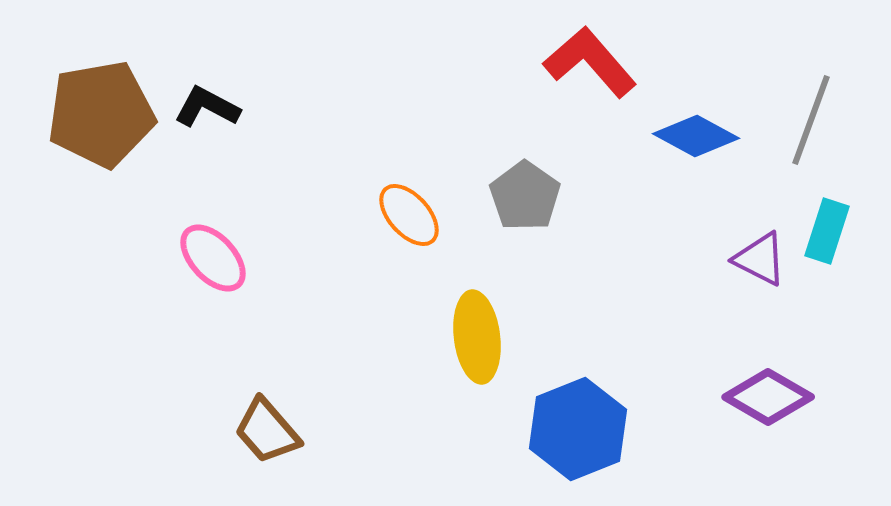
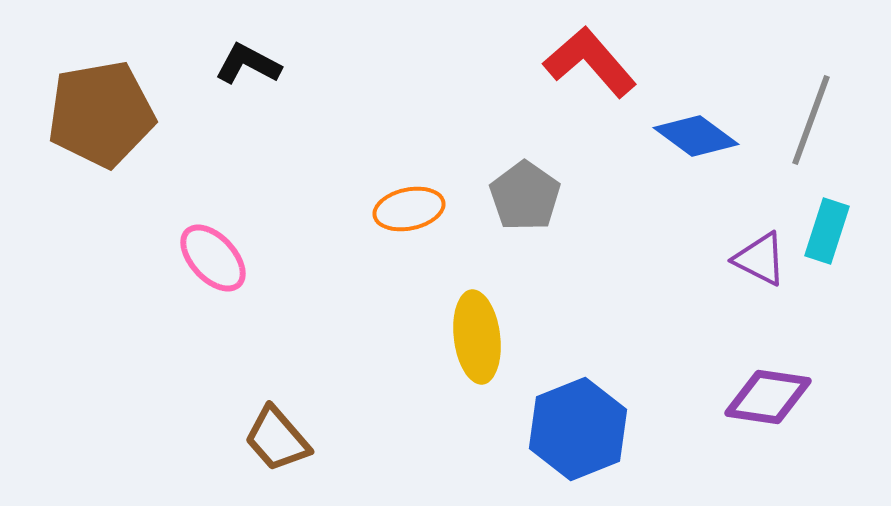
black L-shape: moved 41 px right, 43 px up
blue diamond: rotated 8 degrees clockwise
orange ellipse: moved 6 px up; rotated 60 degrees counterclockwise
purple diamond: rotated 22 degrees counterclockwise
brown trapezoid: moved 10 px right, 8 px down
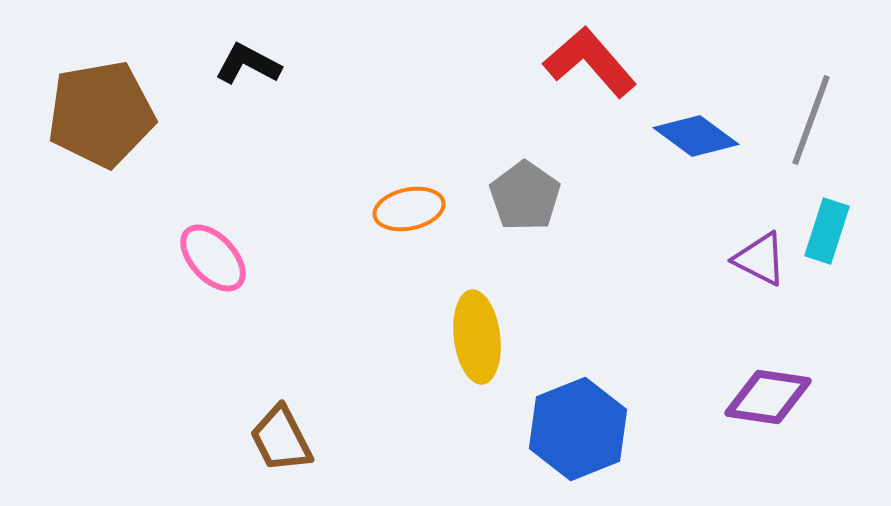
brown trapezoid: moved 4 px right; rotated 14 degrees clockwise
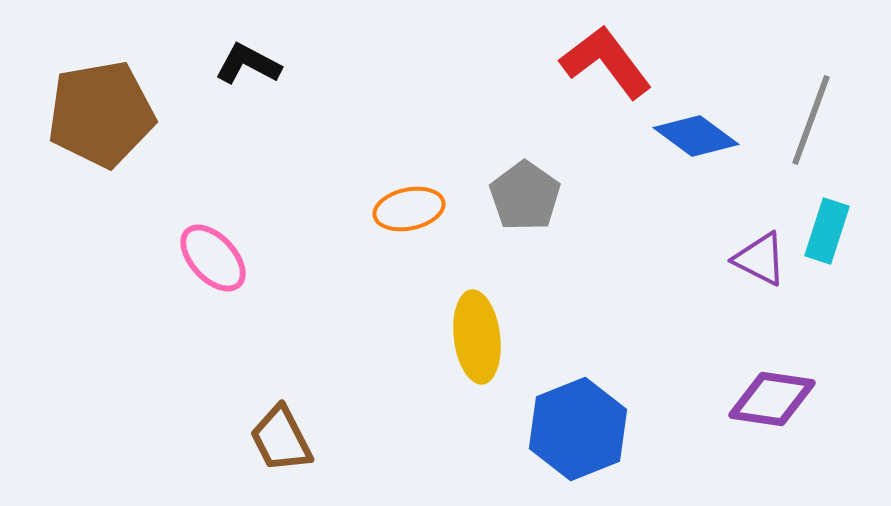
red L-shape: moved 16 px right; rotated 4 degrees clockwise
purple diamond: moved 4 px right, 2 px down
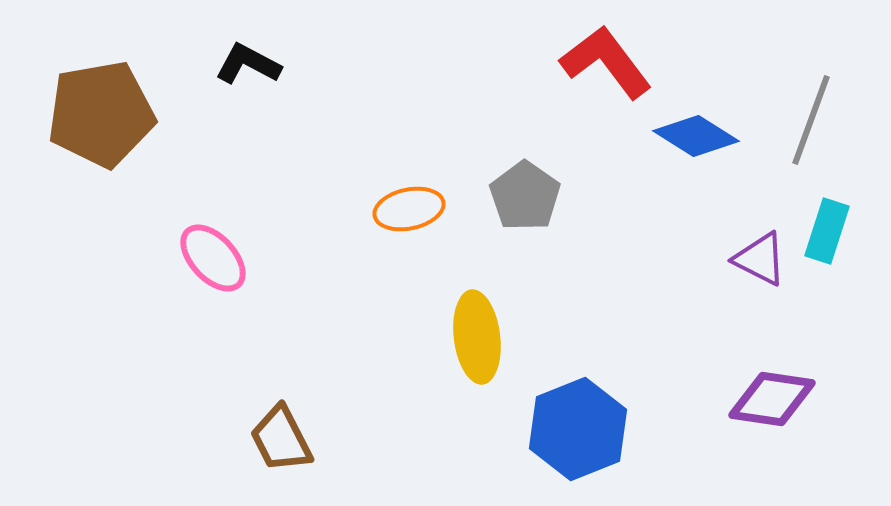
blue diamond: rotated 4 degrees counterclockwise
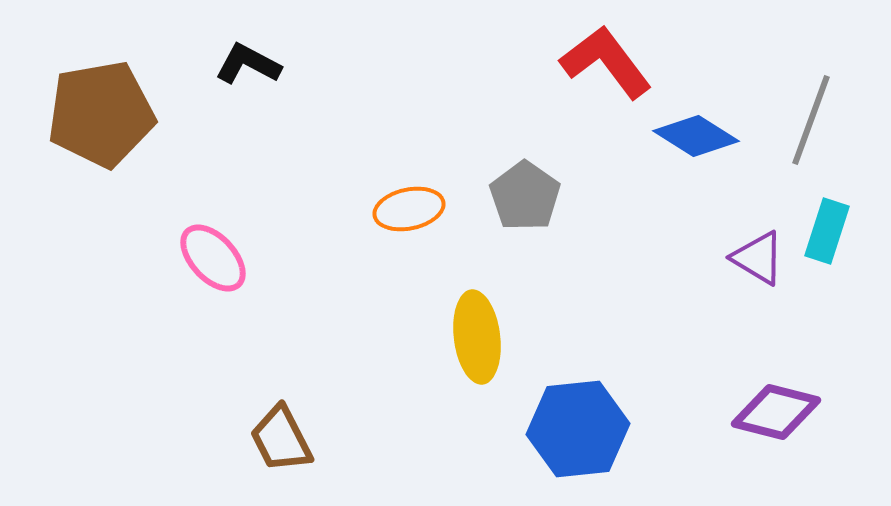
purple triangle: moved 2 px left, 1 px up; rotated 4 degrees clockwise
purple diamond: moved 4 px right, 13 px down; rotated 6 degrees clockwise
blue hexagon: rotated 16 degrees clockwise
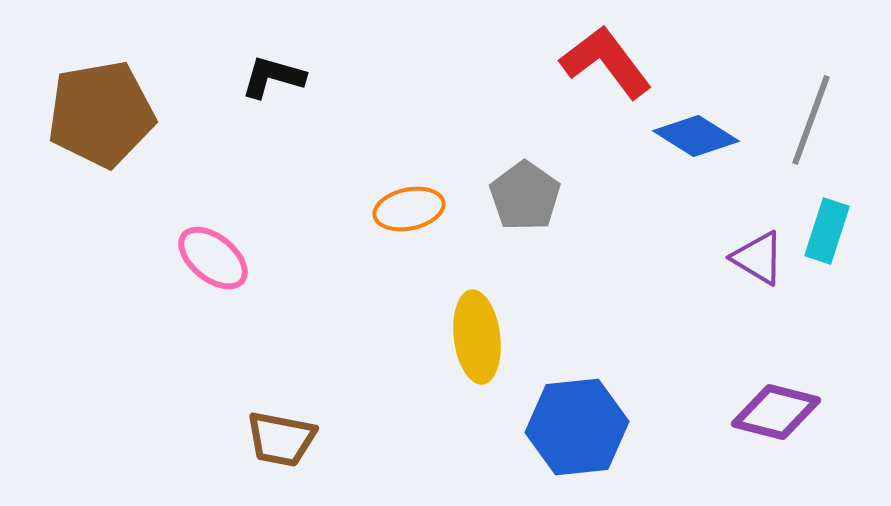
black L-shape: moved 25 px right, 13 px down; rotated 12 degrees counterclockwise
pink ellipse: rotated 8 degrees counterclockwise
blue hexagon: moved 1 px left, 2 px up
brown trapezoid: rotated 52 degrees counterclockwise
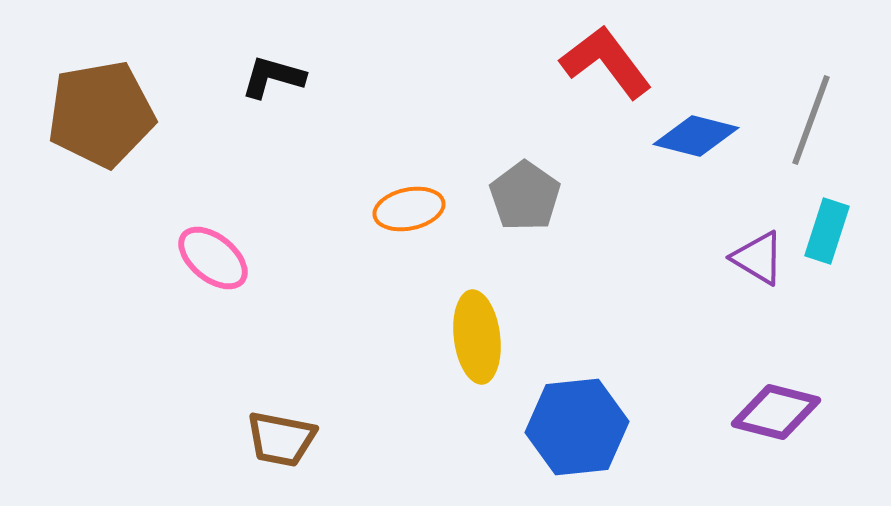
blue diamond: rotated 18 degrees counterclockwise
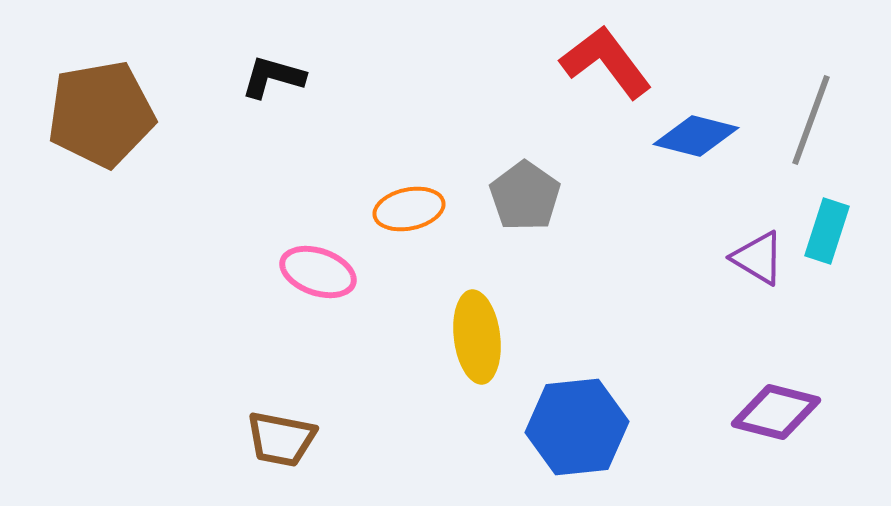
pink ellipse: moved 105 px right, 14 px down; rotated 20 degrees counterclockwise
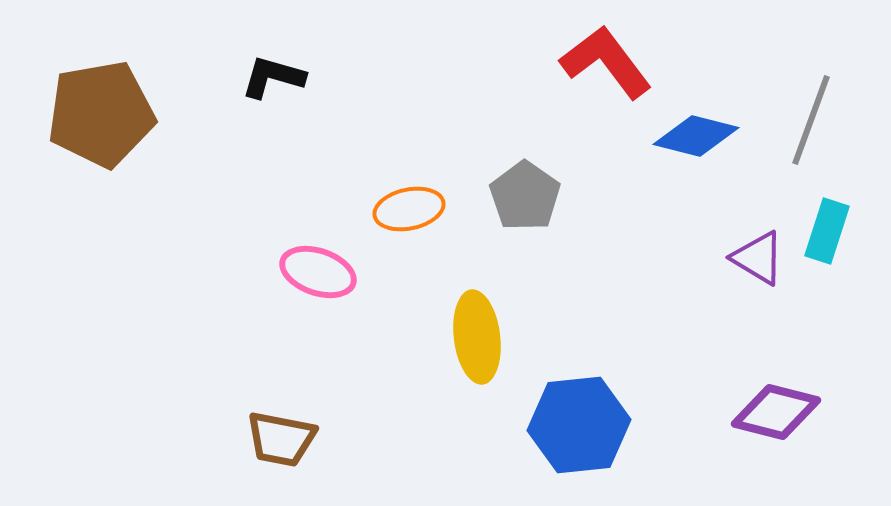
blue hexagon: moved 2 px right, 2 px up
